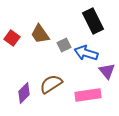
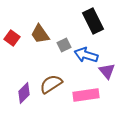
blue arrow: moved 2 px down
pink rectangle: moved 2 px left
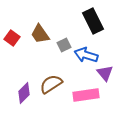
purple triangle: moved 2 px left, 2 px down
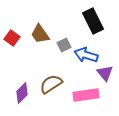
purple diamond: moved 2 px left
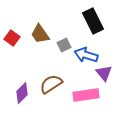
purple triangle: moved 1 px left
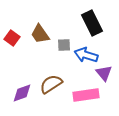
black rectangle: moved 1 px left, 2 px down
gray square: rotated 24 degrees clockwise
purple diamond: rotated 25 degrees clockwise
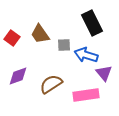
purple diamond: moved 4 px left, 17 px up
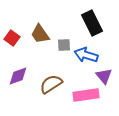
purple triangle: moved 3 px down
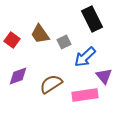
black rectangle: moved 4 px up
red square: moved 2 px down
gray square: moved 3 px up; rotated 24 degrees counterclockwise
blue arrow: moved 1 px left, 2 px down; rotated 60 degrees counterclockwise
pink rectangle: moved 1 px left
